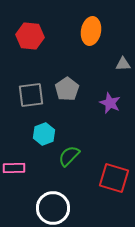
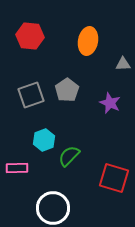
orange ellipse: moved 3 px left, 10 px down
gray pentagon: moved 1 px down
gray square: rotated 12 degrees counterclockwise
cyan hexagon: moved 6 px down
pink rectangle: moved 3 px right
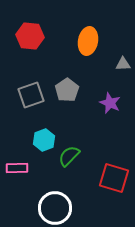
white circle: moved 2 px right
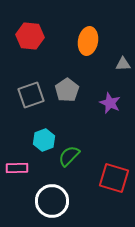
white circle: moved 3 px left, 7 px up
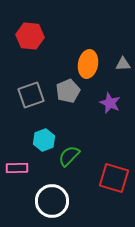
orange ellipse: moved 23 px down
gray pentagon: moved 1 px right, 1 px down; rotated 10 degrees clockwise
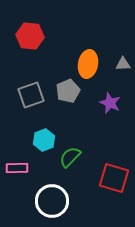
green semicircle: moved 1 px right, 1 px down
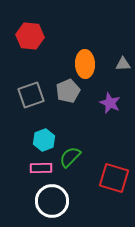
orange ellipse: moved 3 px left; rotated 12 degrees counterclockwise
pink rectangle: moved 24 px right
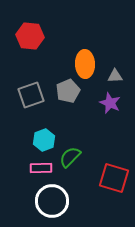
gray triangle: moved 8 px left, 12 px down
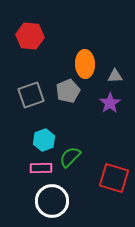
purple star: rotated 15 degrees clockwise
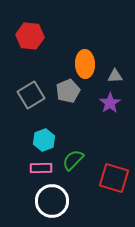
gray square: rotated 12 degrees counterclockwise
green semicircle: moved 3 px right, 3 px down
